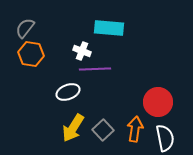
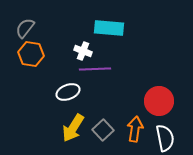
white cross: moved 1 px right
red circle: moved 1 px right, 1 px up
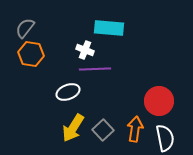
white cross: moved 2 px right, 1 px up
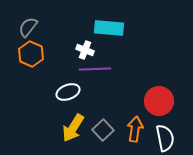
gray semicircle: moved 3 px right, 1 px up
orange hexagon: rotated 15 degrees clockwise
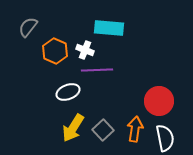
orange hexagon: moved 24 px right, 3 px up
purple line: moved 2 px right, 1 px down
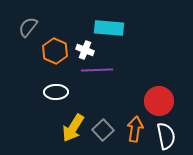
white ellipse: moved 12 px left; rotated 20 degrees clockwise
white semicircle: moved 1 px right, 2 px up
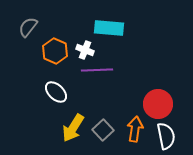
white ellipse: rotated 45 degrees clockwise
red circle: moved 1 px left, 3 px down
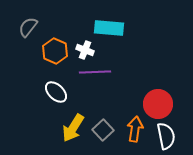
purple line: moved 2 px left, 2 px down
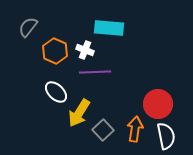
yellow arrow: moved 6 px right, 15 px up
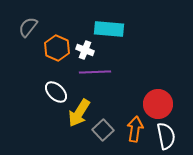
cyan rectangle: moved 1 px down
orange hexagon: moved 2 px right, 3 px up
